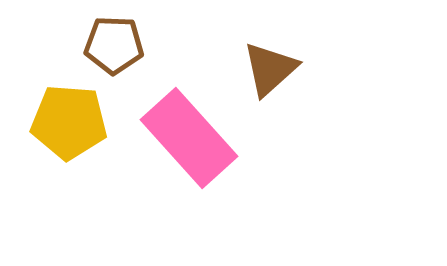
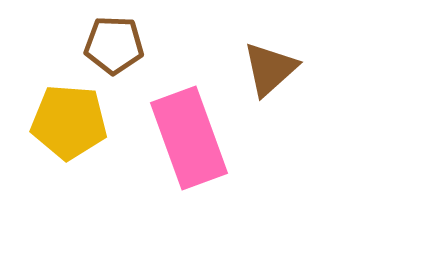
pink rectangle: rotated 22 degrees clockwise
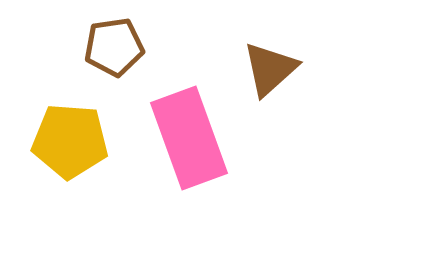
brown pentagon: moved 2 px down; rotated 10 degrees counterclockwise
yellow pentagon: moved 1 px right, 19 px down
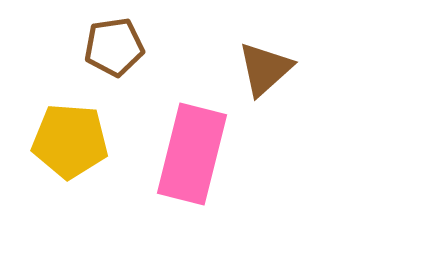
brown triangle: moved 5 px left
pink rectangle: moved 3 px right, 16 px down; rotated 34 degrees clockwise
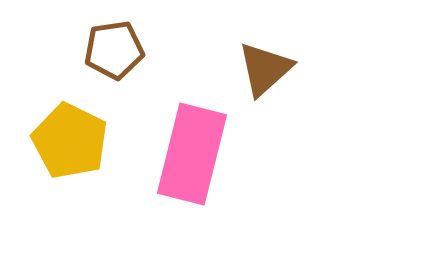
brown pentagon: moved 3 px down
yellow pentagon: rotated 22 degrees clockwise
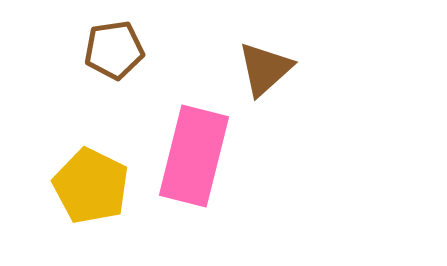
yellow pentagon: moved 21 px right, 45 px down
pink rectangle: moved 2 px right, 2 px down
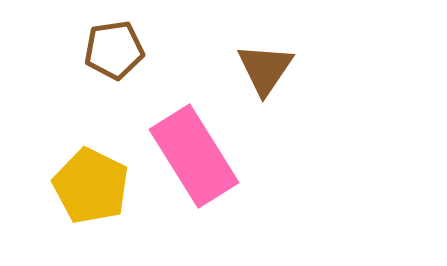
brown triangle: rotated 14 degrees counterclockwise
pink rectangle: rotated 46 degrees counterclockwise
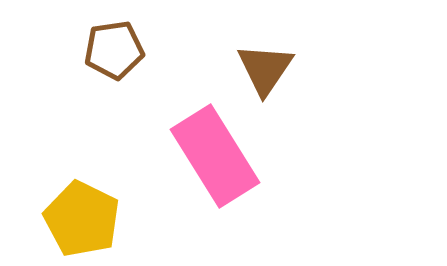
pink rectangle: moved 21 px right
yellow pentagon: moved 9 px left, 33 px down
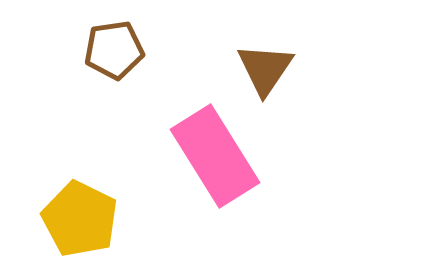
yellow pentagon: moved 2 px left
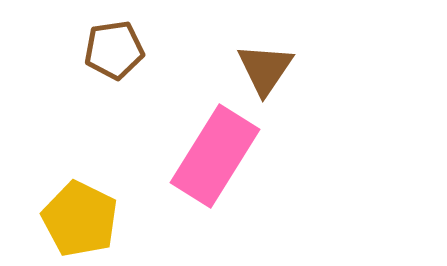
pink rectangle: rotated 64 degrees clockwise
